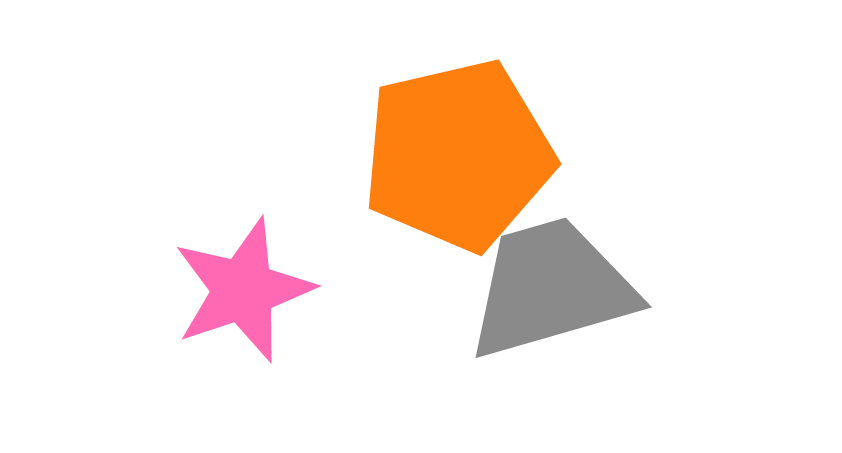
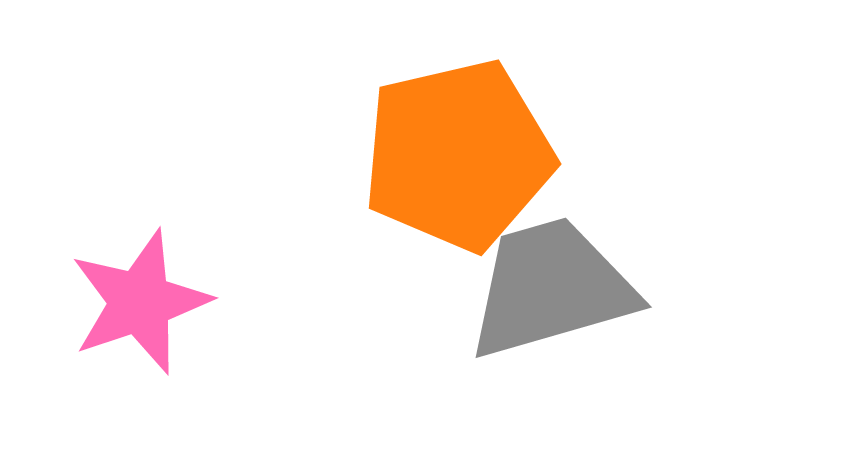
pink star: moved 103 px left, 12 px down
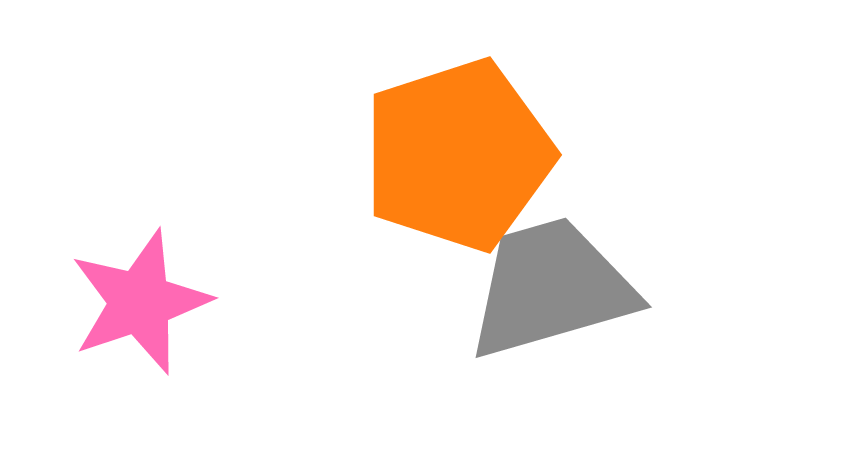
orange pentagon: rotated 5 degrees counterclockwise
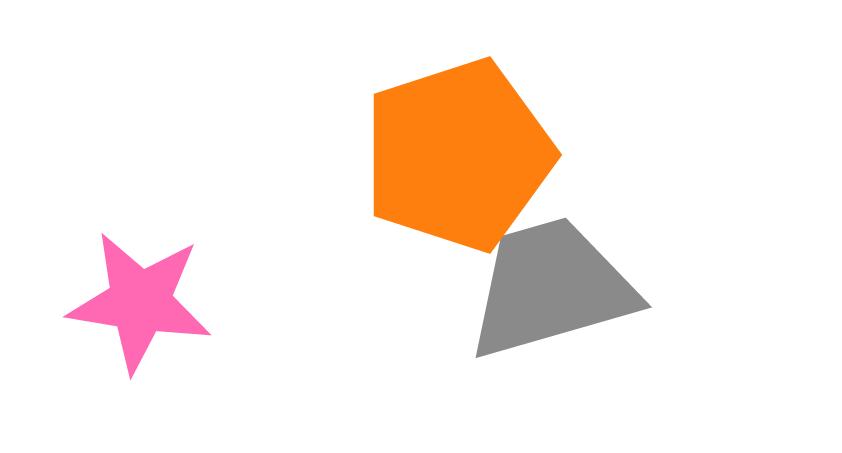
pink star: rotated 28 degrees clockwise
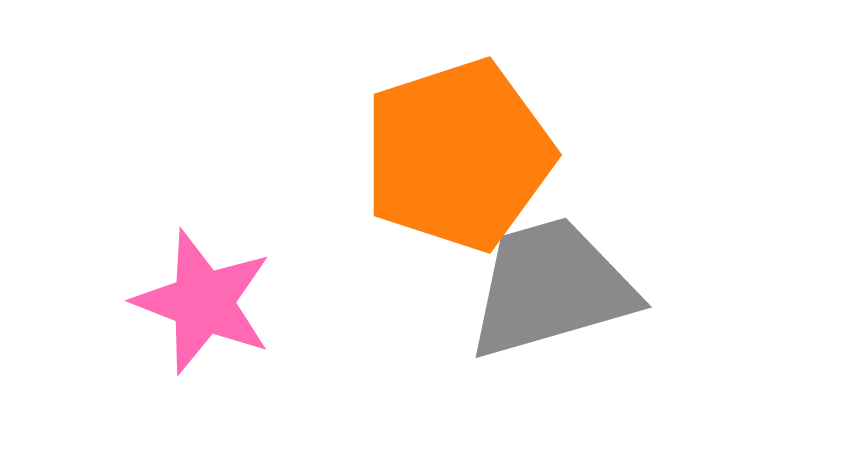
pink star: moved 63 px right; rotated 12 degrees clockwise
